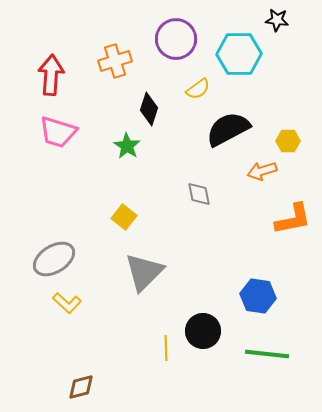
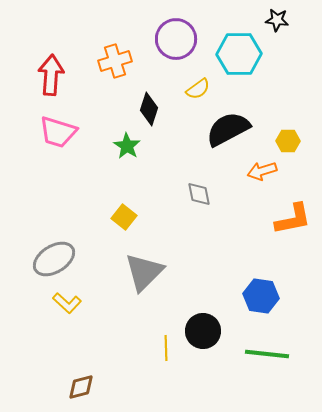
blue hexagon: moved 3 px right
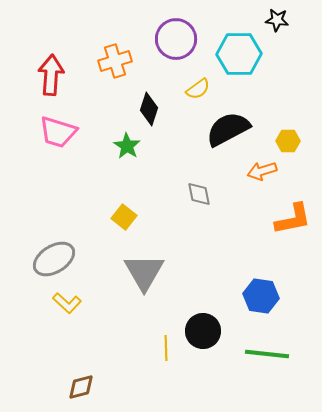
gray triangle: rotated 15 degrees counterclockwise
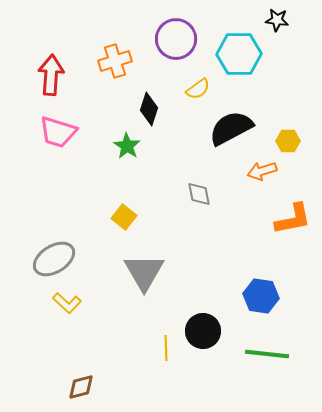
black semicircle: moved 3 px right, 1 px up
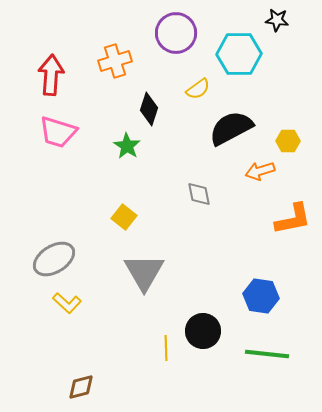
purple circle: moved 6 px up
orange arrow: moved 2 px left
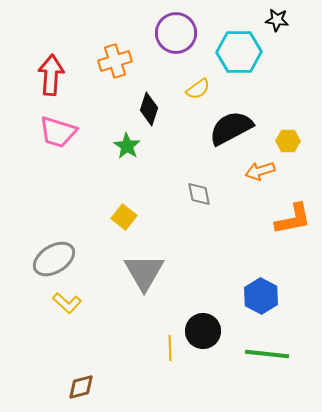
cyan hexagon: moved 2 px up
blue hexagon: rotated 20 degrees clockwise
yellow line: moved 4 px right
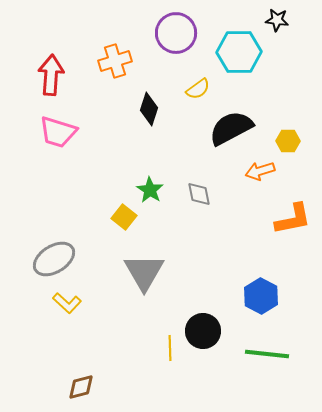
green star: moved 23 px right, 44 px down
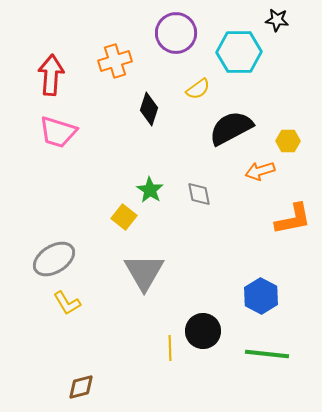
yellow L-shape: rotated 16 degrees clockwise
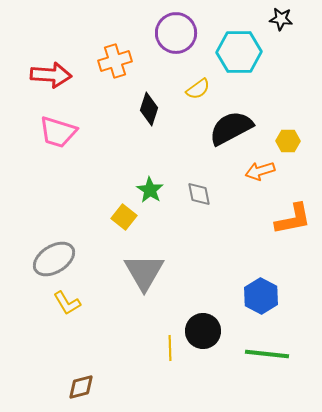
black star: moved 4 px right, 1 px up
red arrow: rotated 90 degrees clockwise
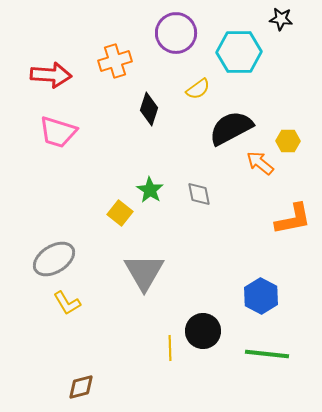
orange arrow: moved 8 px up; rotated 56 degrees clockwise
yellow square: moved 4 px left, 4 px up
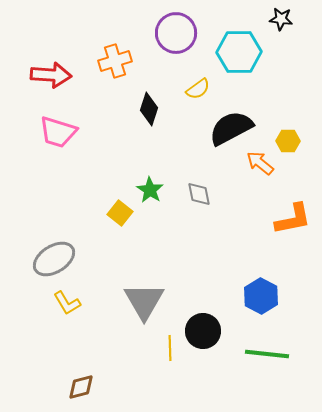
gray triangle: moved 29 px down
